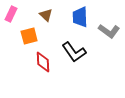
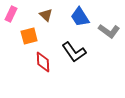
blue trapezoid: rotated 30 degrees counterclockwise
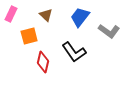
blue trapezoid: rotated 70 degrees clockwise
red diamond: rotated 15 degrees clockwise
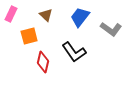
gray L-shape: moved 2 px right, 2 px up
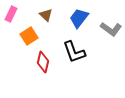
blue trapezoid: moved 1 px left, 1 px down
orange square: rotated 18 degrees counterclockwise
black L-shape: rotated 15 degrees clockwise
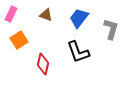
brown triangle: rotated 24 degrees counterclockwise
gray L-shape: rotated 110 degrees counterclockwise
orange square: moved 10 px left, 4 px down
black L-shape: moved 4 px right
red diamond: moved 2 px down
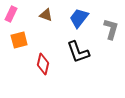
orange square: rotated 18 degrees clockwise
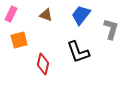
blue trapezoid: moved 2 px right, 3 px up
